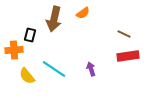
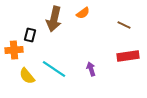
brown line: moved 9 px up
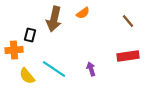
brown line: moved 4 px right, 4 px up; rotated 24 degrees clockwise
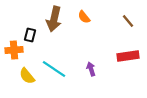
orange semicircle: moved 1 px right, 4 px down; rotated 88 degrees clockwise
